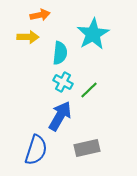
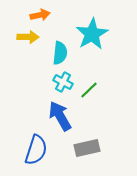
cyan star: moved 1 px left
blue arrow: rotated 60 degrees counterclockwise
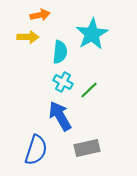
cyan semicircle: moved 1 px up
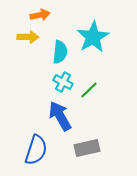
cyan star: moved 1 px right, 3 px down
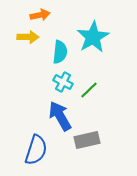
gray rectangle: moved 8 px up
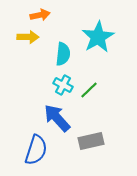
cyan star: moved 5 px right
cyan semicircle: moved 3 px right, 2 px down
cyan cross: moved 3 px down
blue arrow: moved 3 px left, 2 px down; rotated 12 degrees counterclockwise
gray rectangle: moved 4 px right, 1 px down
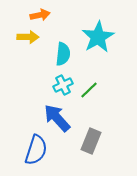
cyan cross: rotated 36 degrees clockwise
gray rectangle: rotated 55 degrees counterclockwise
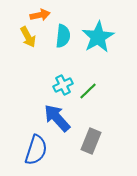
yellow arrow: rotated 60 degrees clockwise
cyan semicircle: moved 18 px up
green line: moved 1 px left, 1 px down
